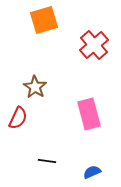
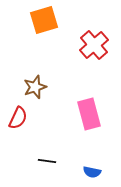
brown star: rotated 20 degrees clockwise
blue semicircle: rotated 144 degrees counterclockwise
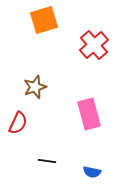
red semicircle: moved 5 px down
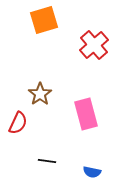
brown star: moved 5 px right, 7 px down; rotated 15 degrees counterclockwise
pink rectangle: moved 3 px left
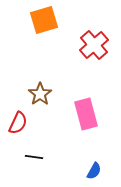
black line: moved 13 px left, 4 px up
blue semicircle: moved 2 px right, 1 px up; rotated 72 degrees counterclockwise
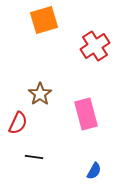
red cross: moved 1 px right, 1 px down; rotated 8 degrees clockwise
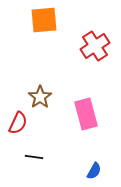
orange square: rotated 12 degrees clockwise
brown star: moved 3 px down
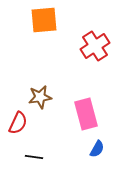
brown star: rotated 25 degrees clockwise
blue semicircle: moved 3 px right, 22 px up
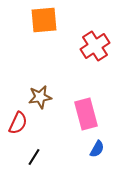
black line: rotated 66 degrees counterclockwise
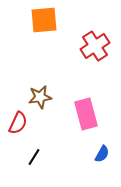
blue semicircle: moved 5 px right, 5 px down
